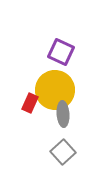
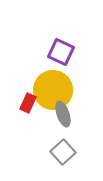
yellow circle: moved 2 px left
red rectangle: moved 2 px left
gray ellipse: rotated 15 degrees counterclockwise
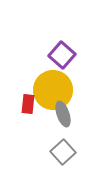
purple square: moved 1 px right, 3 px down; rotated 16 degrees clockwise
red rectangle: moved 1 px down; rotated 18 degrees counterclockwise
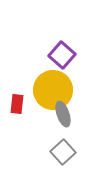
red rectangle: moved 11 px left
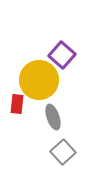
yellow circle: moved 14 px left, 10 px up
gray ellipse: moved 10 px left, 3 px down
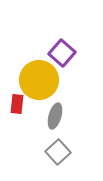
purple square: moved 2 px up
gray ellipse: moved 2 px right, 1 px up; rotated 35 degrees clockwise
gray square: moved 5 px left
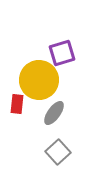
purple square: rotated 32 degrees clockwise
gray ellipse: moved 1 px left, 3 px up; rotated 20 degrees clockwise
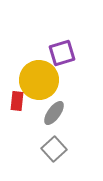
red rectangle: moved 3 px up
gray square: moved 4 px left, 3 px up
